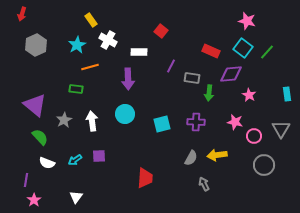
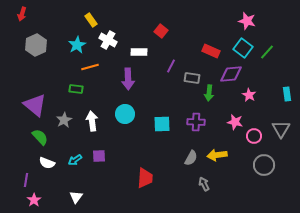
cyan square at (162, 124): rotated 12 degrees clockwise
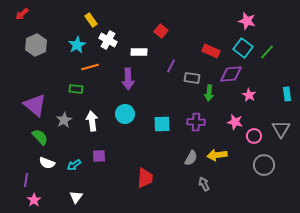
red arrow at (22, 14): rotated 32 degrees clockwise
cyan arrow at (75, 160): moved 1 px left, 5 px down
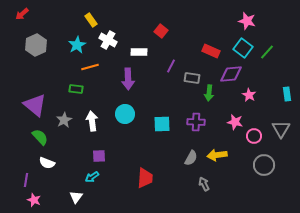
cyan arrow at (74, 165): moved 18 px right, 12 px down
pink star at (34, 200): rotated 16 degrees counterclockwise
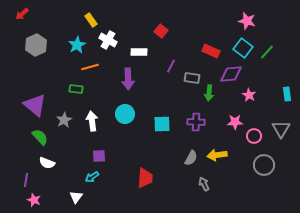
pink star at (235, 122): rotated 14 degrees counterclockwise
